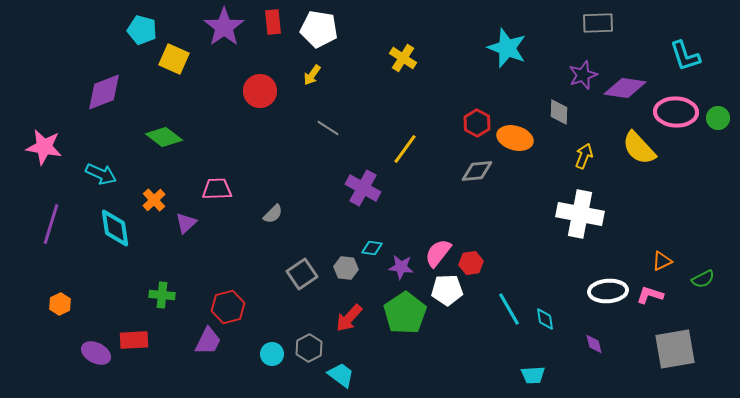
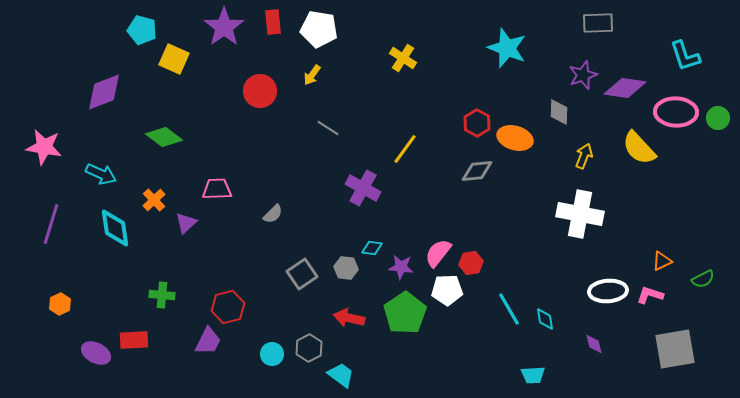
red arrow at (349, 318): rotated 60 degrees clockwise
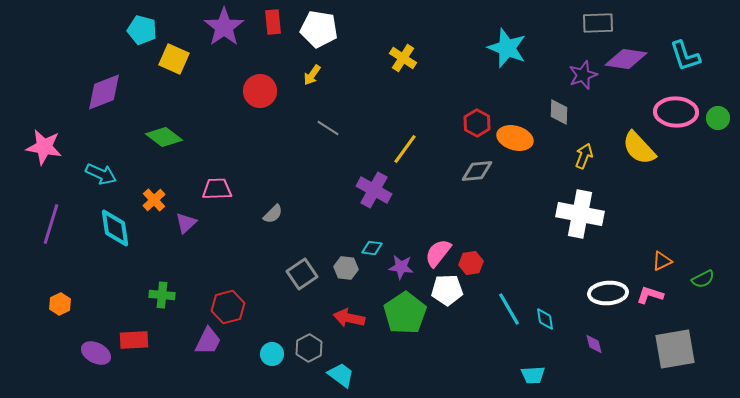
purple diamond at (625, 88): moved 1 px right, 29 px up
purple cross at (363, 188): moved 11 px right, 2 px down
white ellipse at (608, 291): moved 2 px down
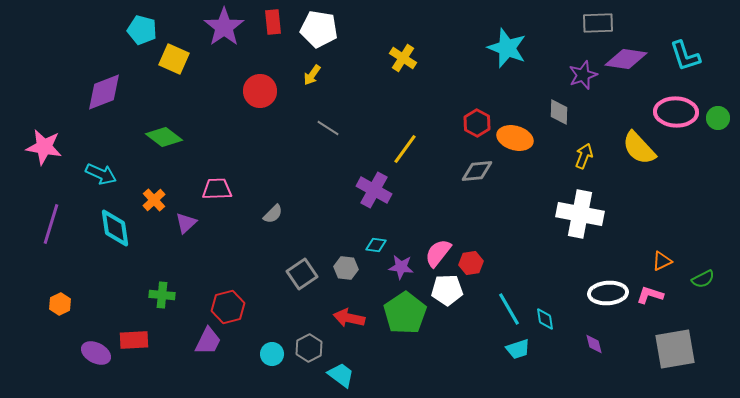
cyan diamond at (372, 248): moved 4 px right, 3 px up
cyan trapezoid at (533, 375): moved 15 px left, 26 px up; rotated 15 degrees counterclockwise
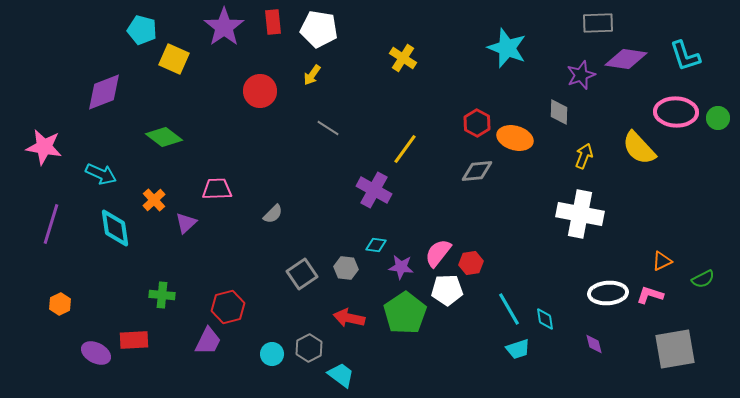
purple star at (583, 75): moved 2 px left
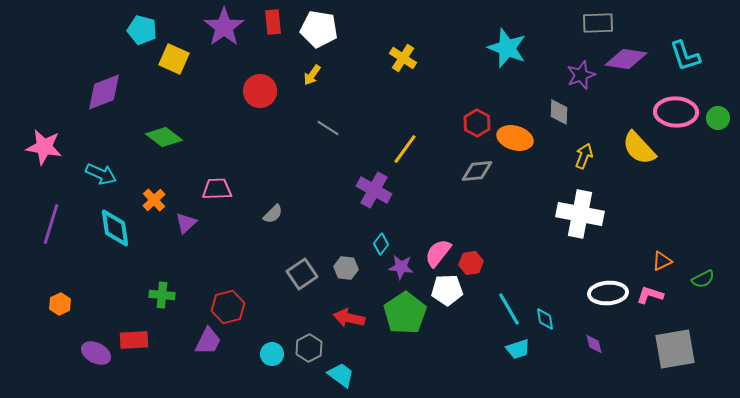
cyan diamond at (376, 245): moved 5 px right, 1 px up; rotated 60 degrees counterclockwise
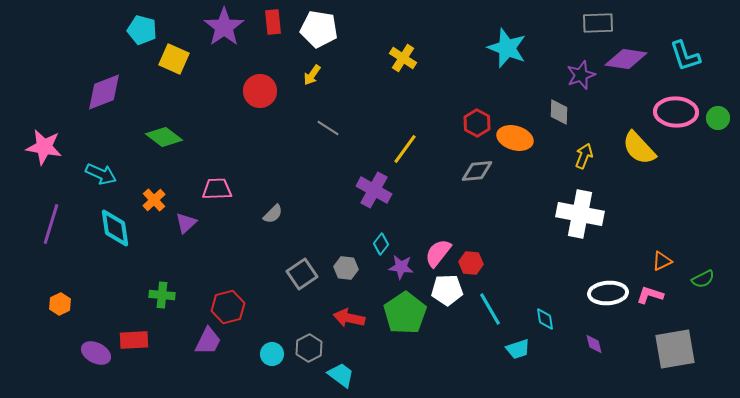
red hexagon at (471, 263): rotated 15 degrees clockwise
cyan line at (509, 309): moved 19 px left
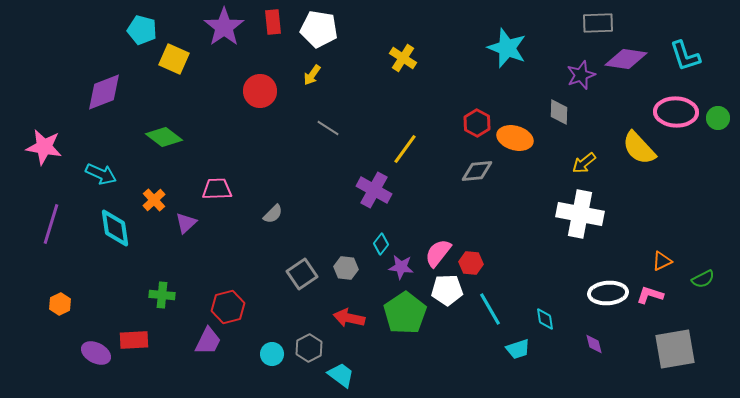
yellow arrow at (584, 156): moved 7 px down; rotated 150 degrees counterclockwise
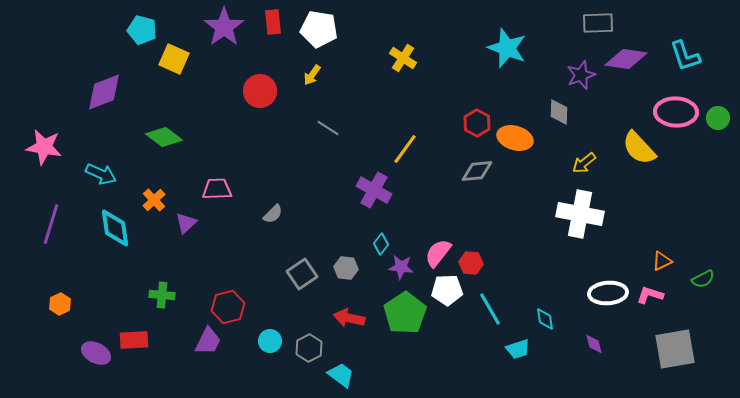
cyan circle at (272, 354): moved 2 px left, 13 px up
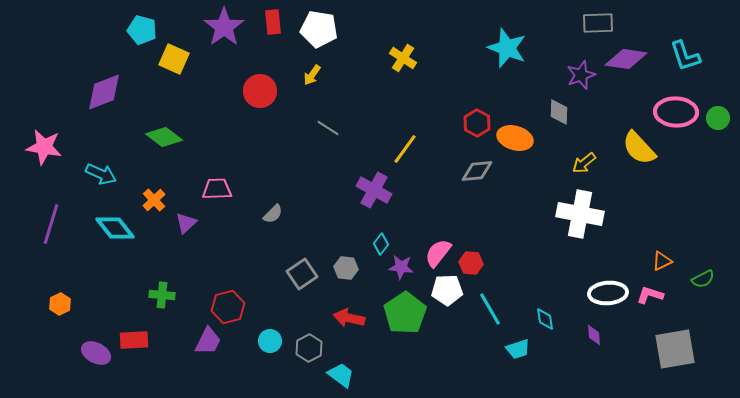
cyan diamond at (115, 228): rotated 30 degrees counterclockwise
purple diamond at (594, 344): moved 9 px up; rotated 10 degrees clockwise
